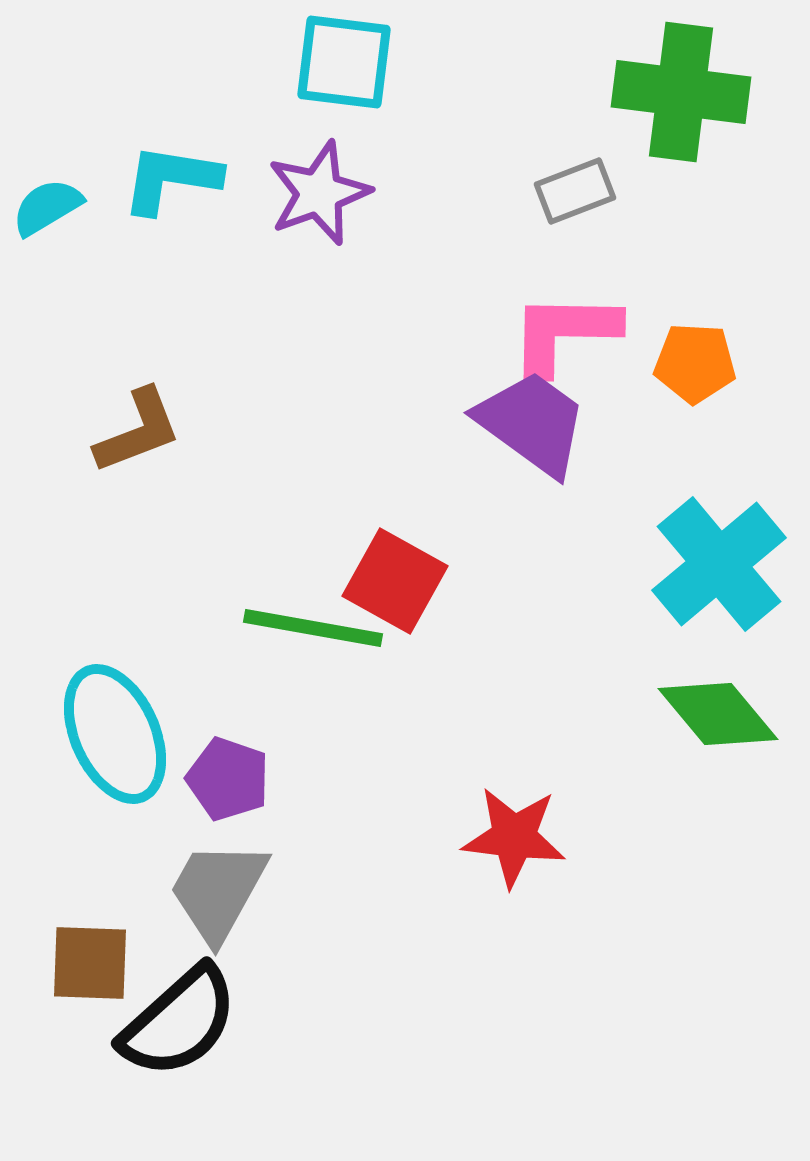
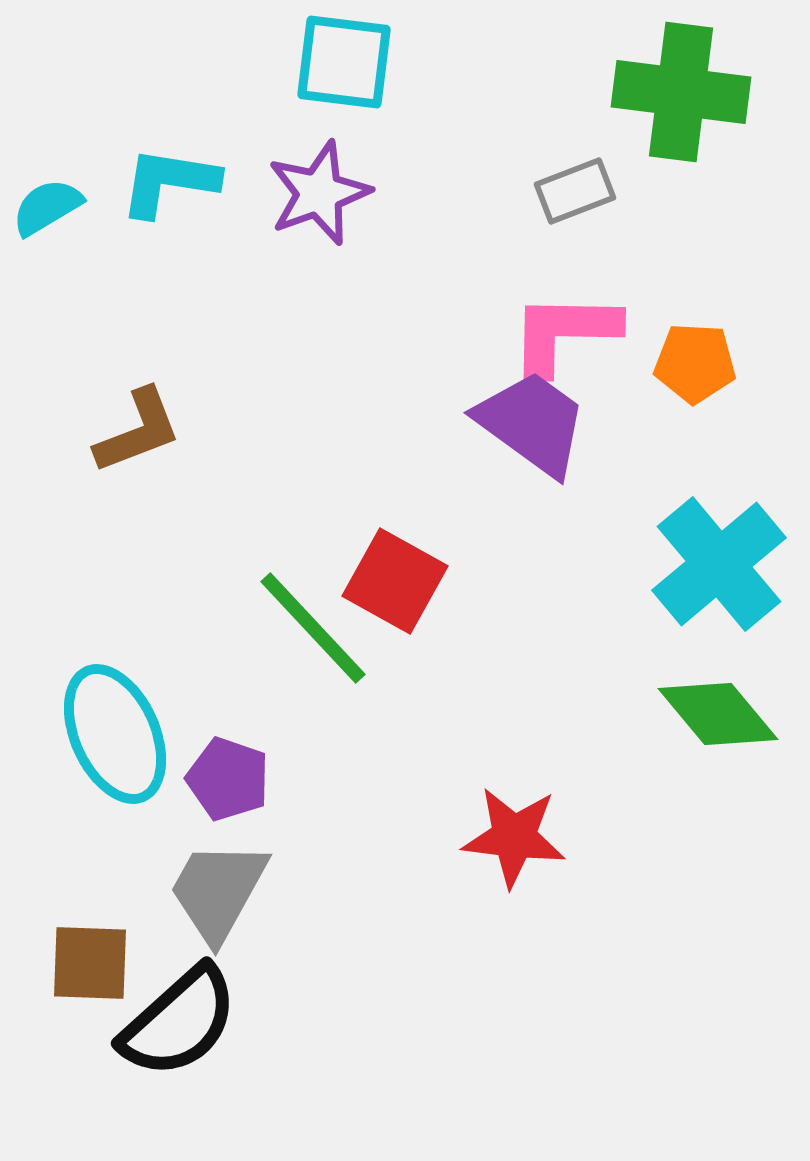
cyan L-shape: moved 2 px left, 3 px down
green line: rotated 37 degrees clockwise
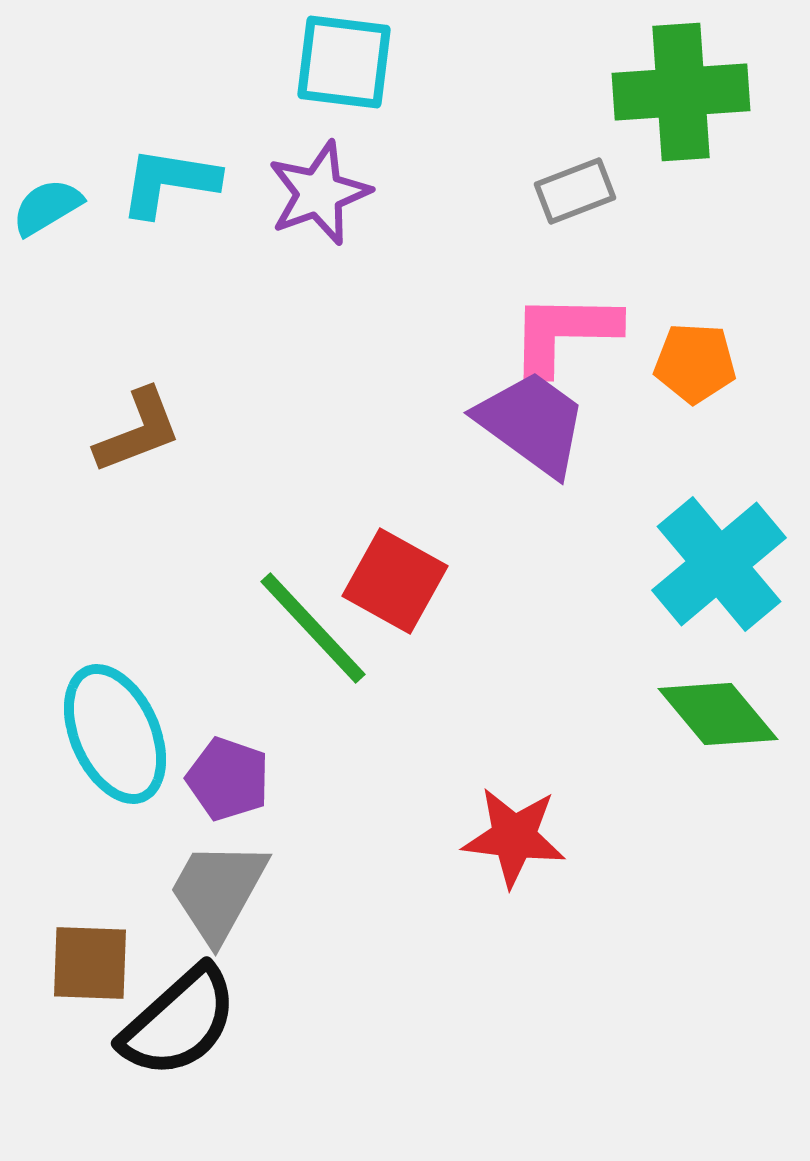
green cross: rotated 11 degrees counterclockwise
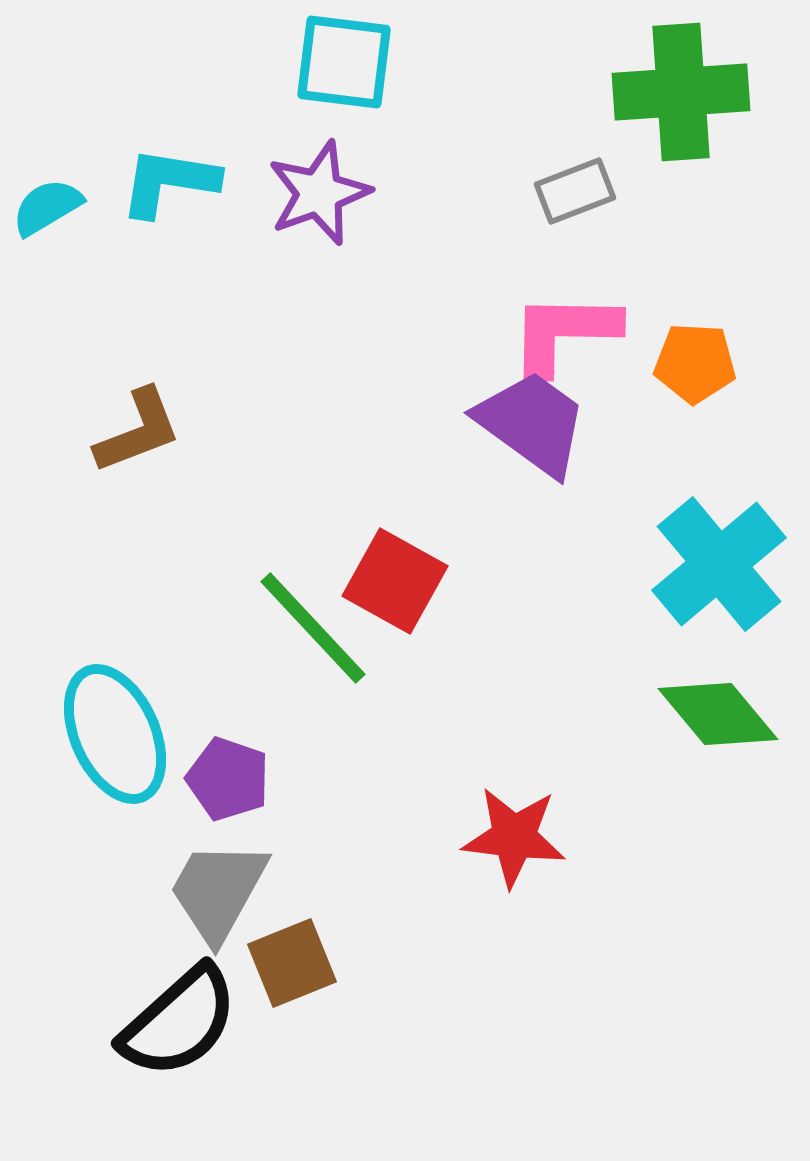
brown square: moved 202 px right; rotated 24 degrees counterclockwise
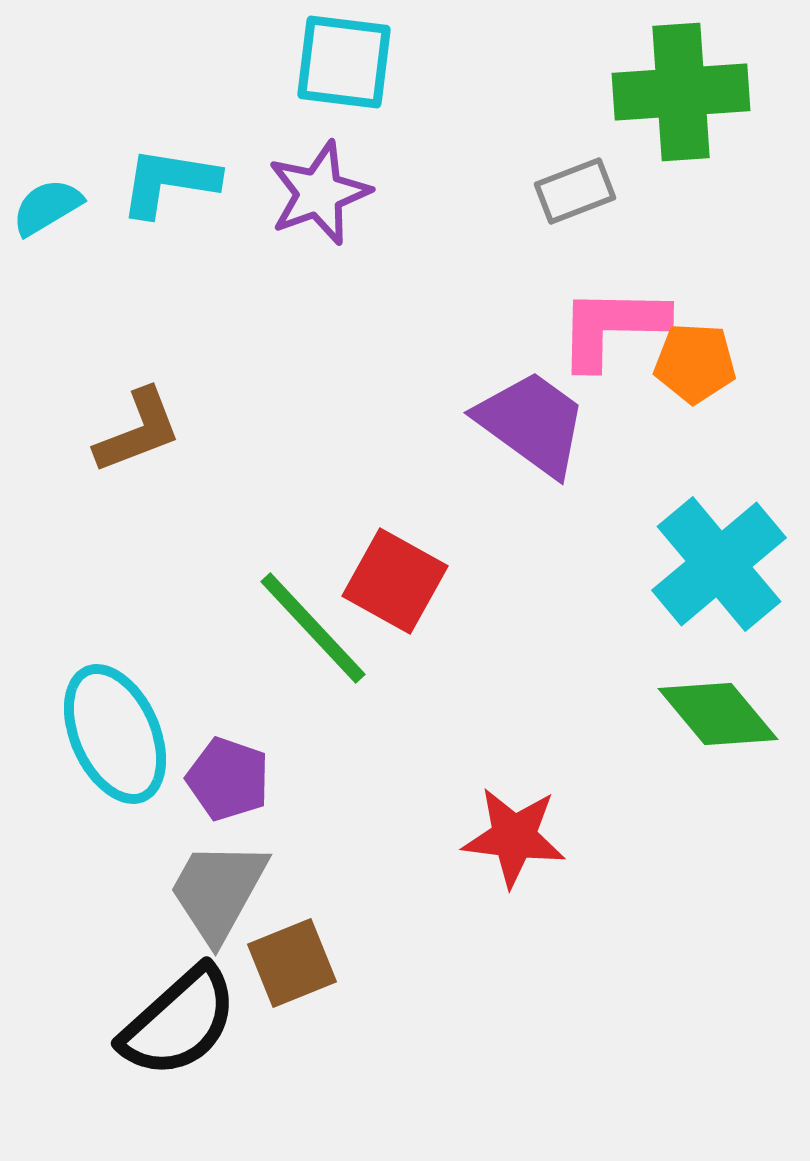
pink L-shape: moved 48 px right, 6 px up
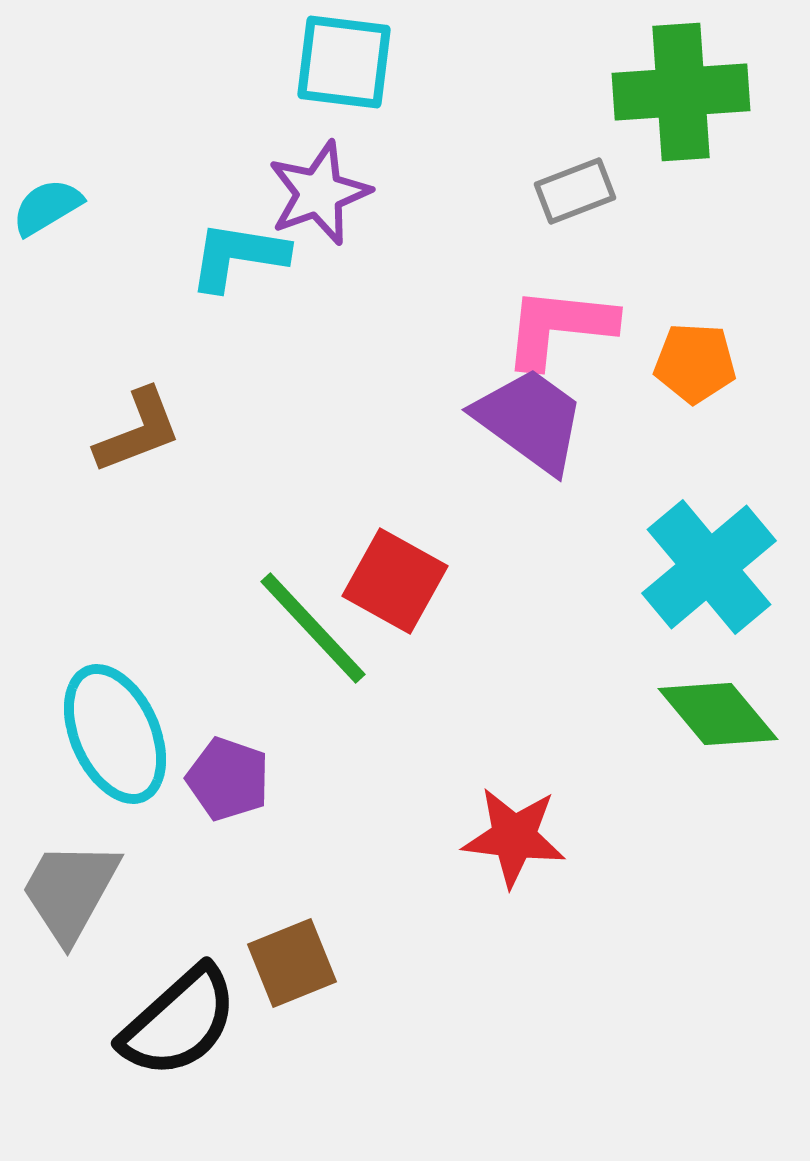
cyan L-shape: moved 69 px right, 74 px down
pink L-shape: moved 53 px left; rotated 5 degrees clockwise
purple trapezoid: moved 2 px left, 3 px up
cyan cross: moved 10 px left, 3 px down
gray trapezoid: moved 148 px left
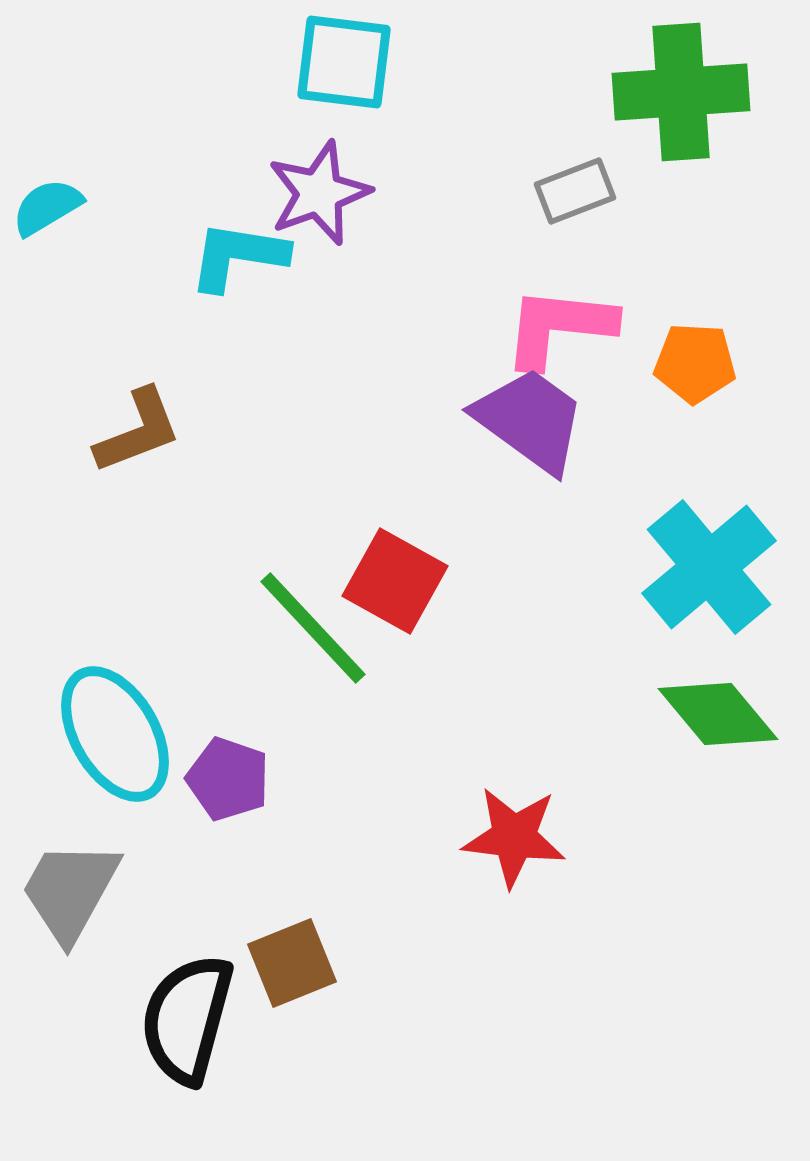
cyan ellipse: rotated 6 degrees counterclockwise
black semicircle: moved 8 px right, 3 px up; rotated 147 degrees clockwise
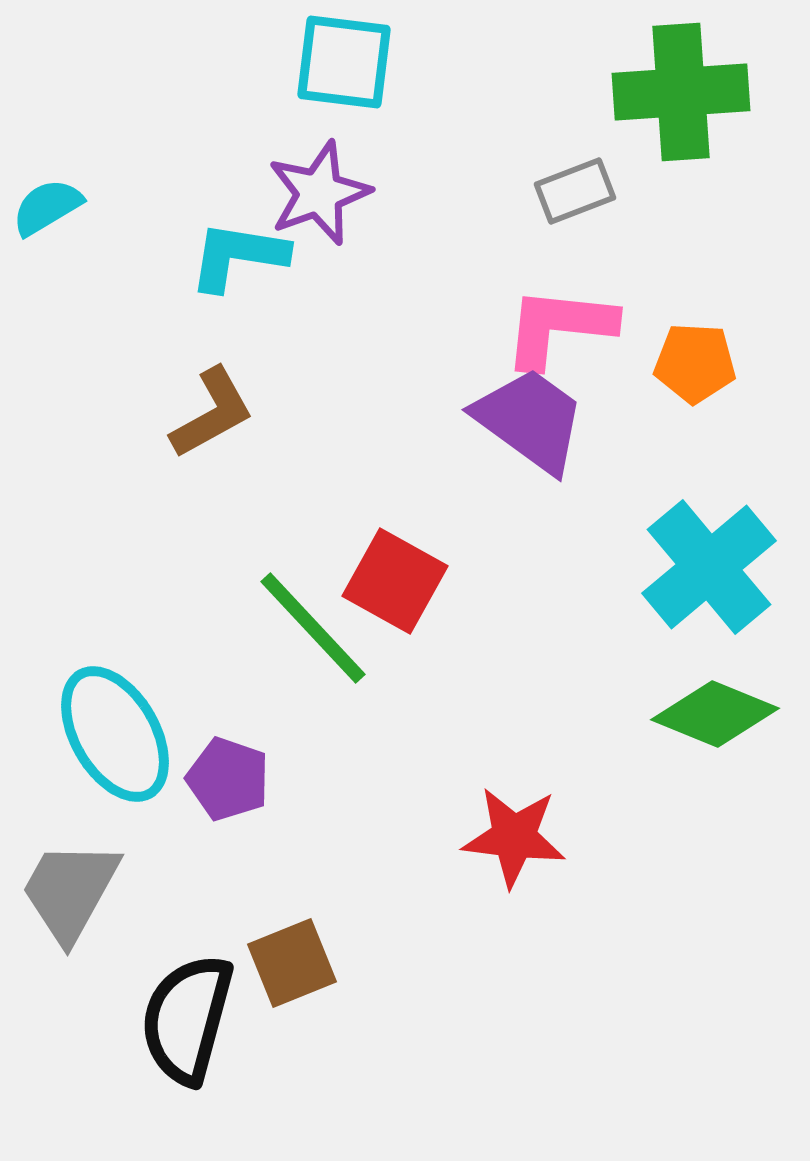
brown L-shape: moved 74 px right, 18 px up; rotated 8 degrees counterclockwise
green diamond: moved 3 px left; rotated 28 degrees counterclockwise
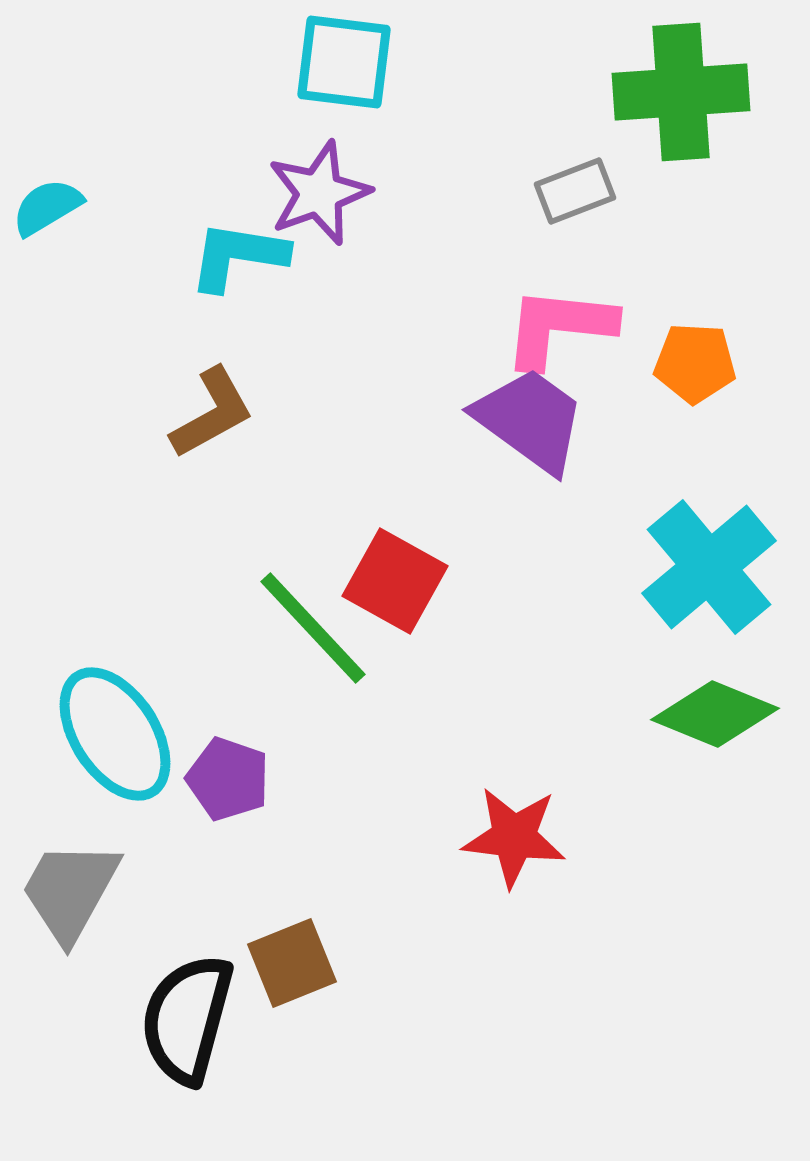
cyan ellipse: rotated 3 degrees counterclockwise
